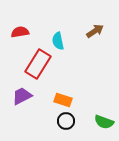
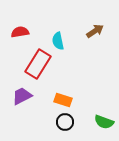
black circle: moved 1 px left, 1 px down
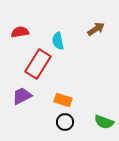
brown arrow: moved 1 px right, 2 px up
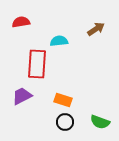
red semicircle: moved 1 px right, 10 px up
cyan semicircle: moved 1 px right; rotated 96 degrees clockwise
red rectangle: moved 1 px left; rotated 28 degrees counterclockwise
green semicircle: moved 4 px left
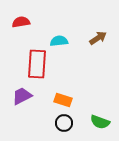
brown arrow: moved 2 px right, 9 px down
black circle: moved 1 px left, 1 px down
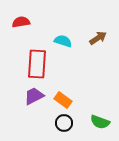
cyan semicircle: moved 4 px right; rotated 24 degrees clockwise
purple trapezoid: moved 12 px right
orange rectangle: rotated 18 degrees clockwise
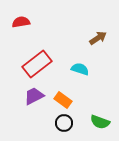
cyan semicircle: moved 17 px right, 28 px down
red rectangle: rotated 48 degrees clockwise
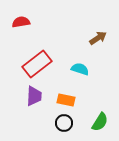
purple trapezoid: rotated 120 degrees clockwise
orange rectangle: moved 3 px right; rotated 24 degrees counterclockwise
green semicircle: rotated 78 degrees counterclockwise
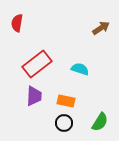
red semicircle: moved 4 px left, 1 px down; rotated 72 degrees counterclockwise
brown arrow: moved 3 px right, 10 px up
orange rectangle: moved 1 px down
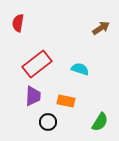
red semicircle: moved 1 px right
purple trapezoid: moved 1 px left
black circle: moved 16 px left, 1 px up
